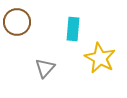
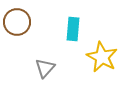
yellow star: moved 2 px right, 1 px up
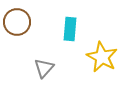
cyan rectangle: moved 3 px left
gray triangle: moved 1 px left
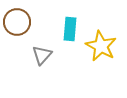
yellow star: moved 1 px left, 11 px up
gray triangle: moved 2 px left, 13 px up
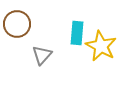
brown circle: moved 2 px down
cyan rectangle: moved 7 px right, 4 px down
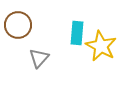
brown circle: moved 1 px right, 1 px down
gray triangle: moved 3 px left, 3 px down
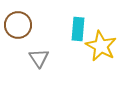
cyan rectangle: moved 1 px right, 4 px up
gray triangle: rotated 15 degrees counterclockwise
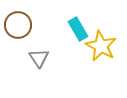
cyan rectangle: rotated 35 degrees counterclockwise
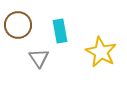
cyan rectangle: moved 18 px left, 2 px down; rotated 20 degrees clockwise
yellow star: moved 6 px down
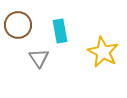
yellow star: moved 2 px right
